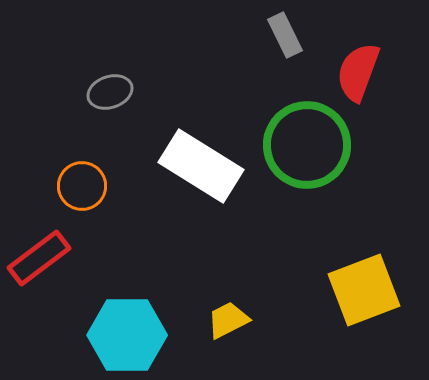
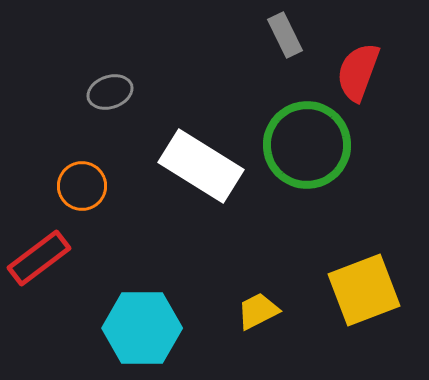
yellow trapezoid: moved 30 px right, 9 px up
cyan hexagon: moved 15 px right, 7 px up
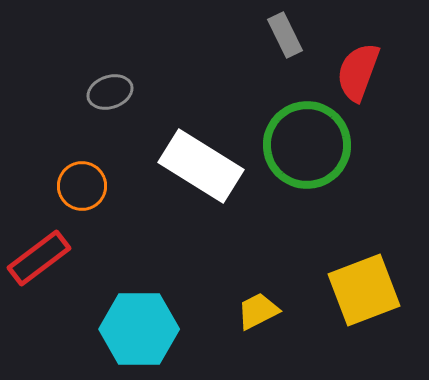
cyan hexagon: moved 3 px left, 1 px down
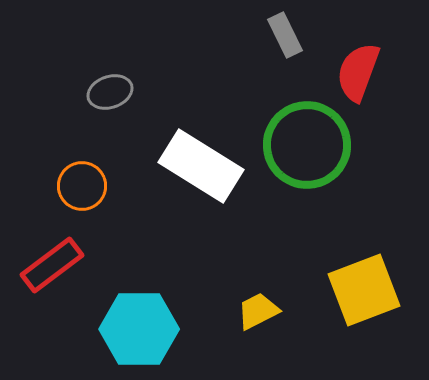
red rectangle: moved 13 px right, 7 px down
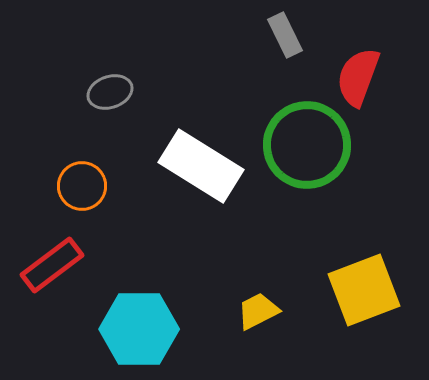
red semicircle: moved 5 px down
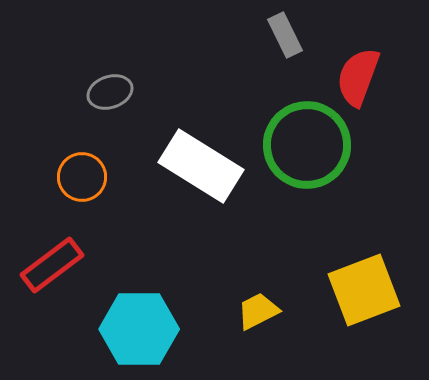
orange circle: moved 9 px up
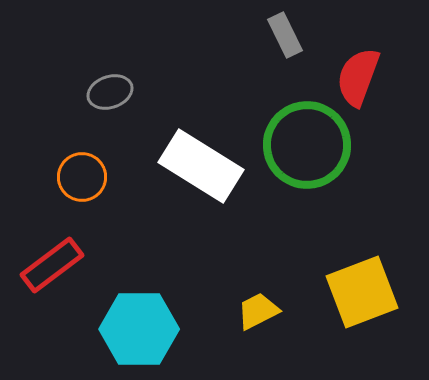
yellow square: moved 2 px left, 2 px down
